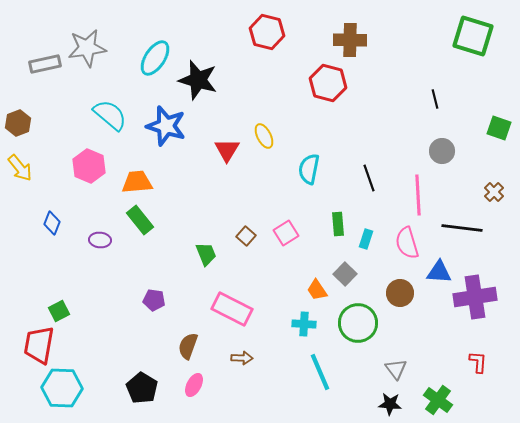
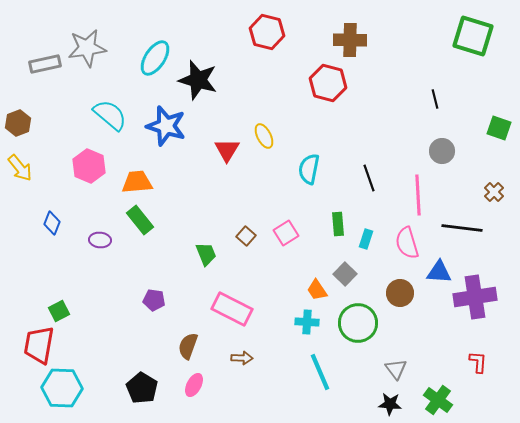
cyan cross at (304, 324): moved 3 px right, 2 px up
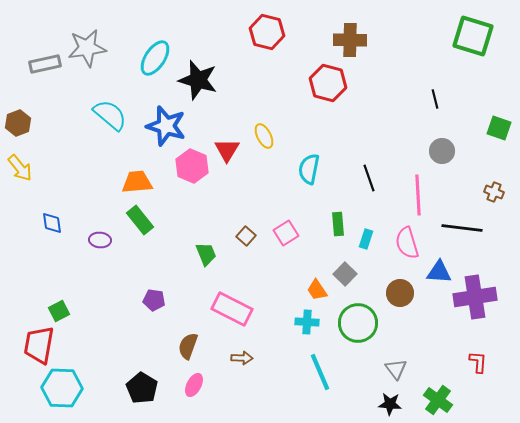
pink hexagon at (89, 166): moved 103 px right
brown cross at (494, 192): rotated 24 degrees counterclockwise
blue diamond at (52, 223): rotated 30 degrees counterclockwise
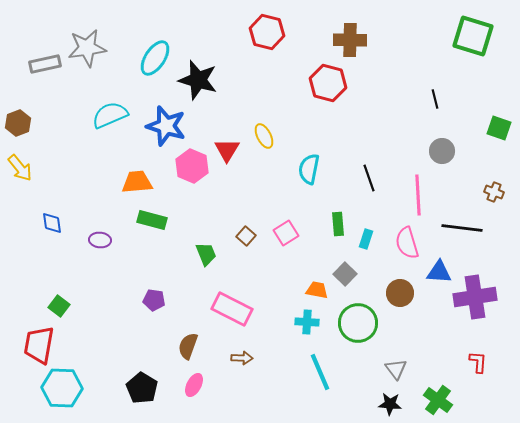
cyan semicircle at (110, 115): rotated 63 degrees counterclockwise
green rectangle at (140, 220): moved 12 px right; rotated 36 degrees counterclockwise
orange trapezoid at (317, 290): rotated 135 degrees clockwise
green square at (59, 311): moved 5 px up; rotated 25 degrees counterclockwise
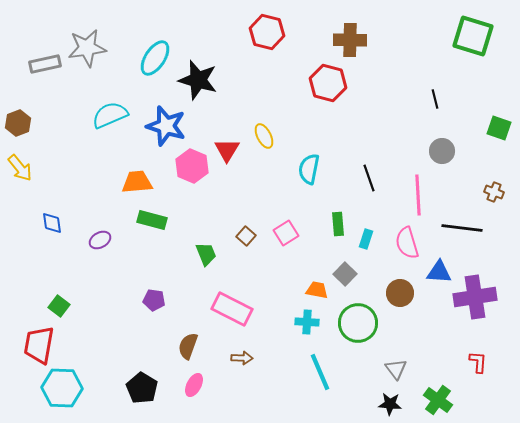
purple ellipse at (100, 240): rotated 35 degrees counterclockwise
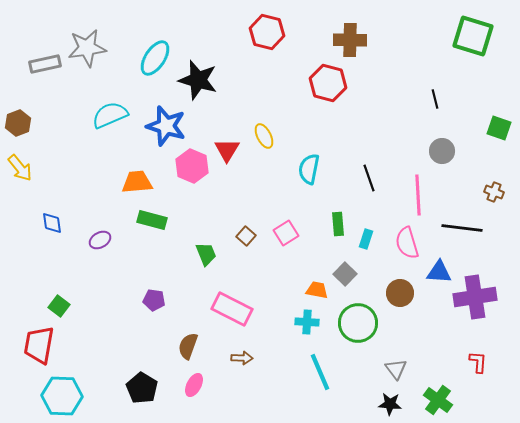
cyan hexagon at (62, 388): moved 8 px down
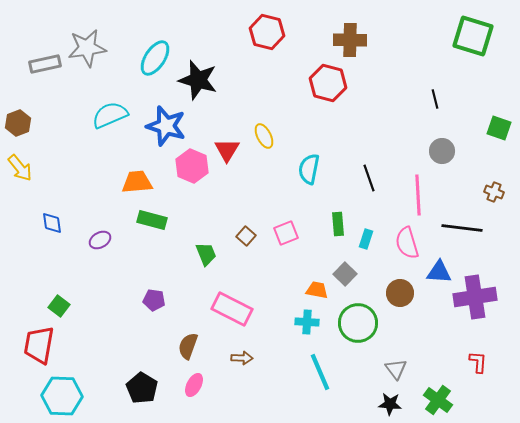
pink square at (286, 233): rotated 10 degrees clockwise
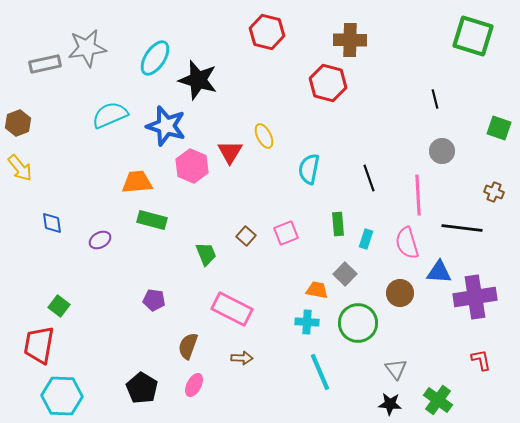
red triangle at (227, 150): moved 3 px right, 2 px down
red L-shape at (478, 362): moved 3 px right, 2 px up; rotated 15 degrees counterclockwise
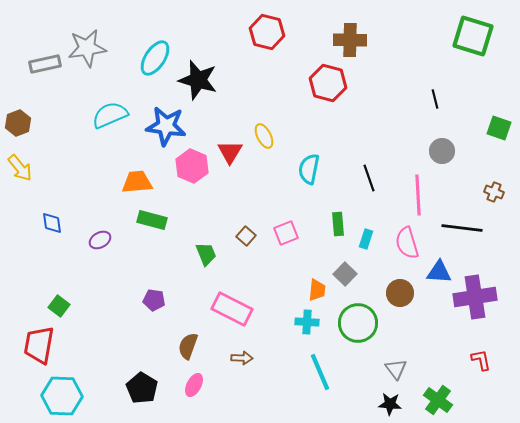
blue star at (166, 126): rotated 9 degrees counterclockwise
orange trapezoid at (317, 290): rotated 85 degrees clockwise
